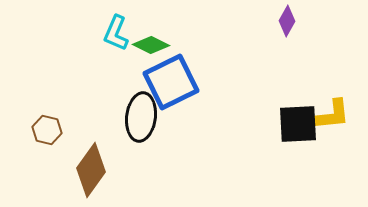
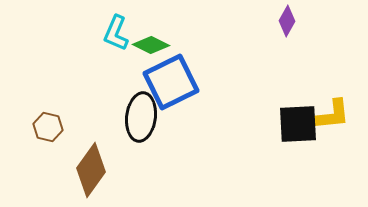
brown hexagon: moved 1 px right, 3 px up
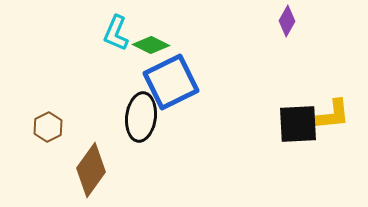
brown hexagon: rotated 20 degrees clockwise
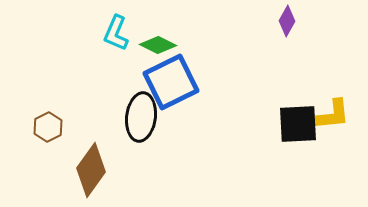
green diamond: moved 7 px right
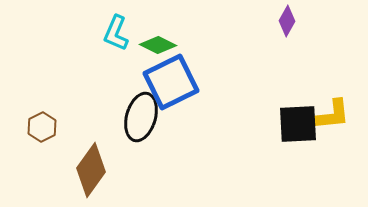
black ellipse: rotated 9 degrees clockwise
brown hexagon: moved 6 px left
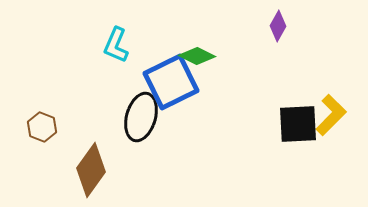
purple diamond: moved 9 px left, 5 px down
cyan L-shape: moved 12 px down
green diamond: moved 39 px right, 11 px down
yellow L-shape: rotated 39 degrees counterclockwise
brown hexagon: rotated 12 degrees counterclockwise
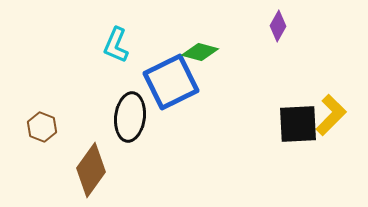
green diamond: moved 3 px right, 4 px up; rotated 12 degrees counterclockwise
black ellipse: moved 11 px left; rotated 9 degrees counterclockwise
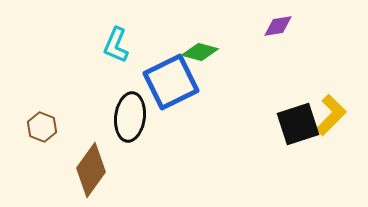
purple diamond: rotated 52 degrees clockwise
black square: rotated 15 degrees counterclockwise
